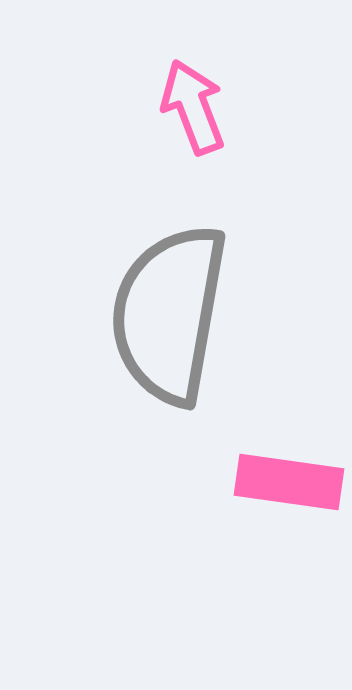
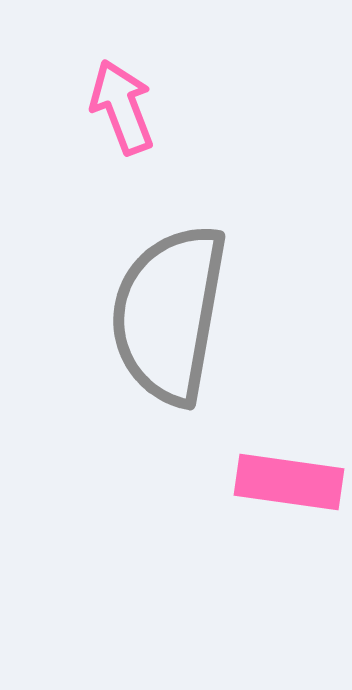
pink arrow: moved 71 px left
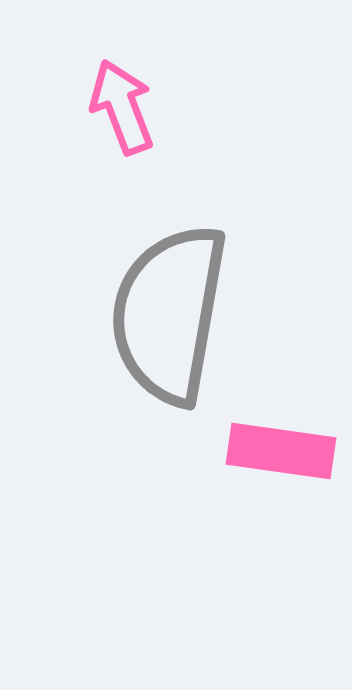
pink rectangle: moved 8 px left, 31 px up
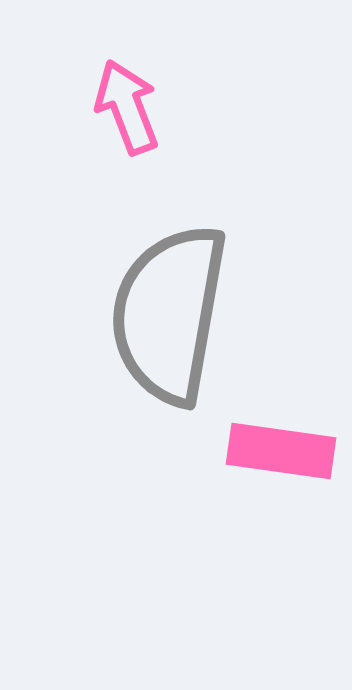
pink arrow: moved 5 px right
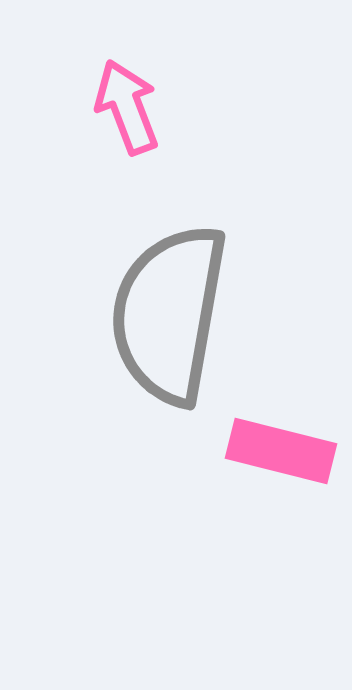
pink rectangle: rotated 6 degrees clockwise
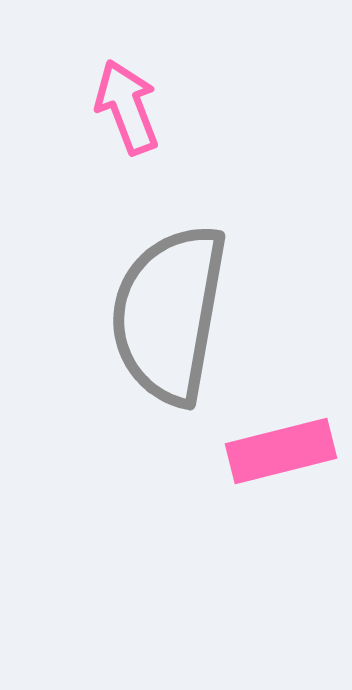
pink rectangle: rotated 28 degrees counterclockwise
